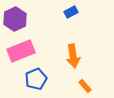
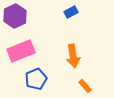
purple hexagon: moved 3 px up
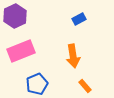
blue rectangle: moved 8 px right, 7 px down
blue pentagon: moved 1 px right, 5 px down
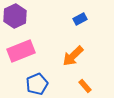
blue rectangle: moved 1 px right
orange arrow: rotated 55 degrees clockwise
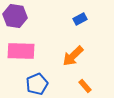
purple hexagon: rotated 25 degrees counterclockwise
pink rectangle: rotated 24 degrees clockwise
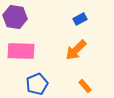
purple hexagon: moved 1 px down
orange arrow: moved 3 px right, 6 px up
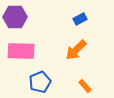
purple hexagon: rotated 10 degrees counterclockwise
blue pentagon: moved 3 px right, 2 px up
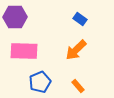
blue rectangle: rotated 64 degrees clockwise
pink rectangle: moved 3 px right
orange rectangle: moved 7 px left
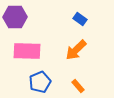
pink rectangle: moved 3 px right
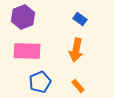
purple hexagon: moved 8 px right; rotated 20 degrees counterclockwise
orange arrow: rotated 35 degrees counterclockwise
